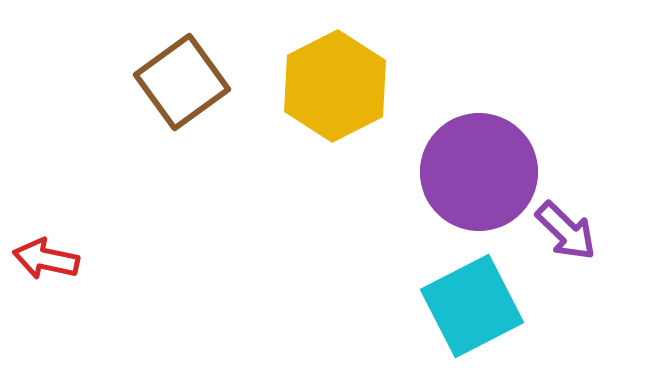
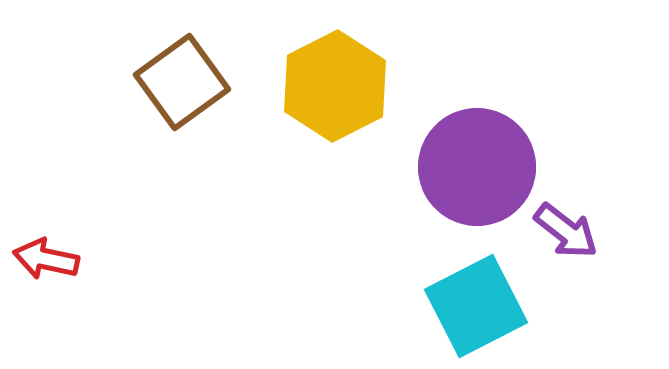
purple circle: moved 2 px left, 5 px up
purple arrow: rotated 6 degrees counterclockwise
cyan square: moved 4 px right
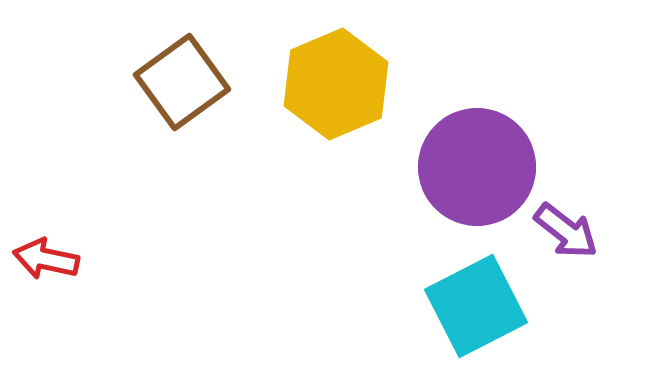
yellow hexagon: moved 1 px right, 2 px up; rotated 4 degrees clockwise
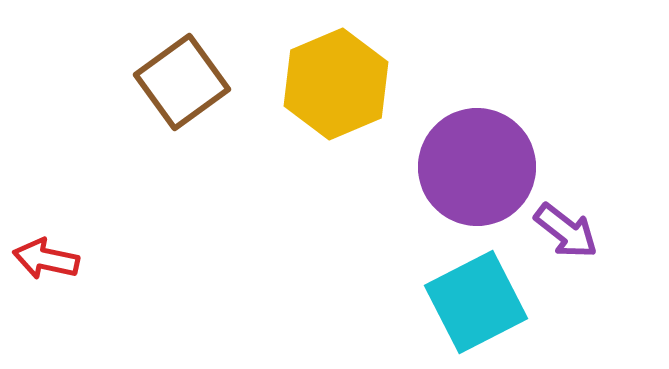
cyan square: moved 4 px up
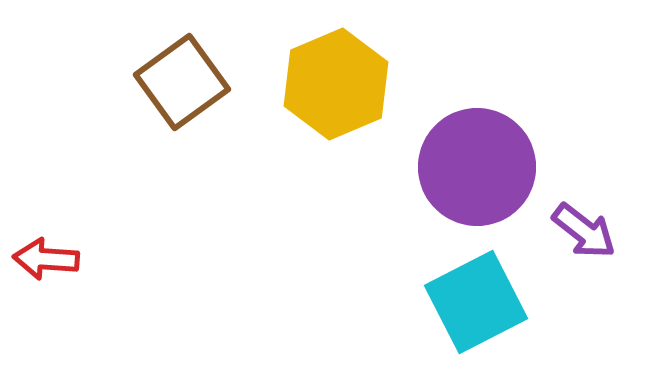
purple arrow: moved 18 px right
red arrow: rotated 8 degrees counterclockwise
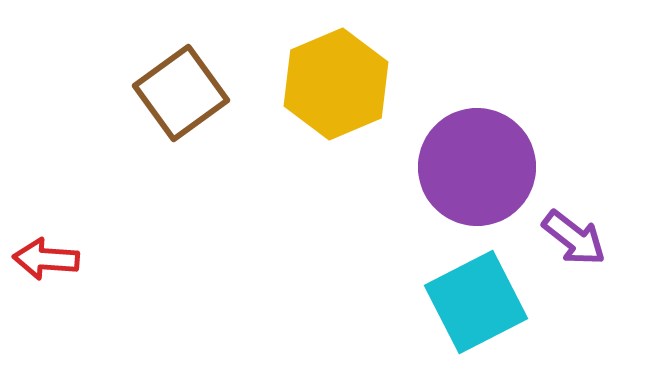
brown square: moved 1 px left, 11 px down
purple arrow: moved 10 px left, 7 px down
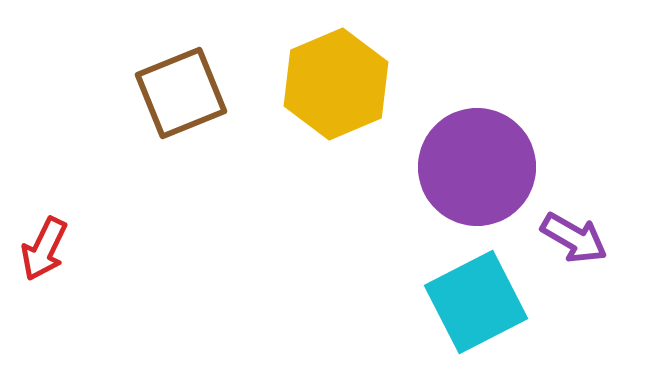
brown square: rotated 14 degrees clockwise
purple arrow: rotated 8 degrees counterclockwise
red arrow: moved 2 px left, 10 px up; rotated 68 degrees counterclockwise
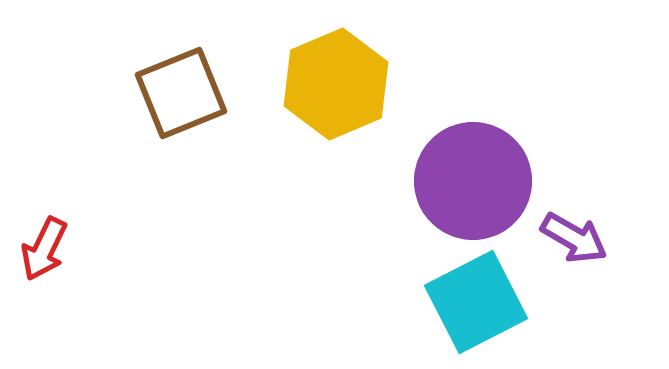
purple circle: moved 4 px left, 14 px down
